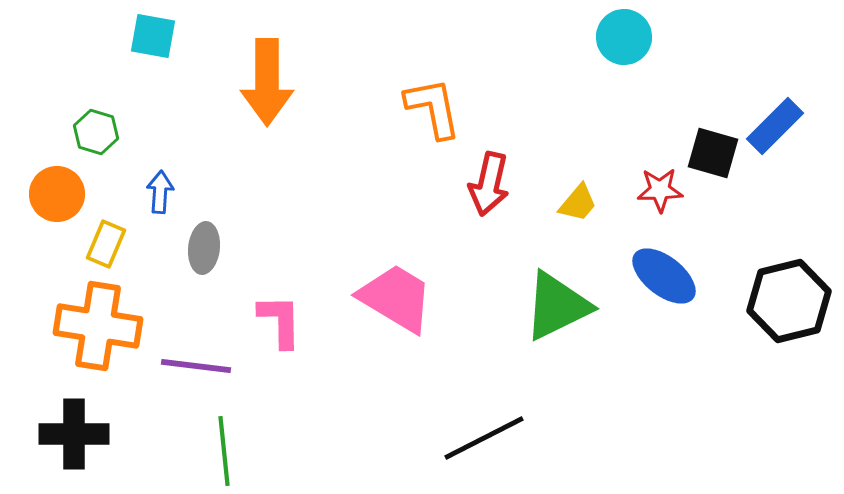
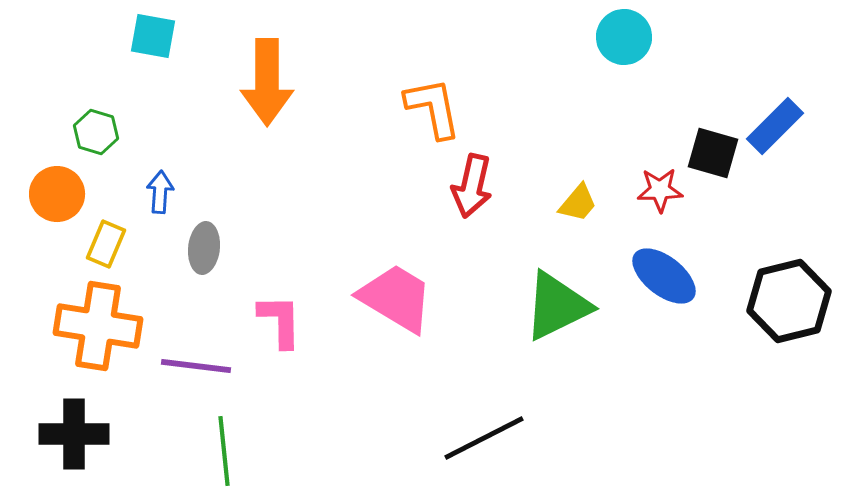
red arrow: moved 17 px left, 2 px down
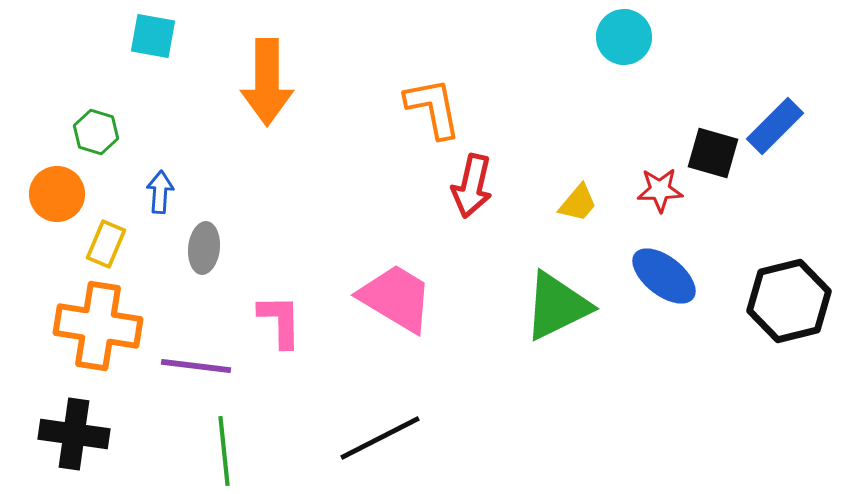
black cross: rotated 8 degrees clockwise
black line: moved 104 px left
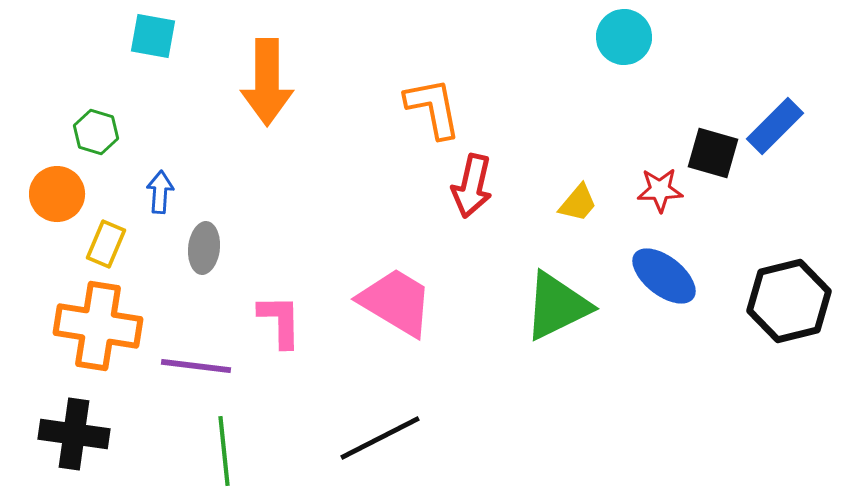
pink trapezoid: moved 4 px down
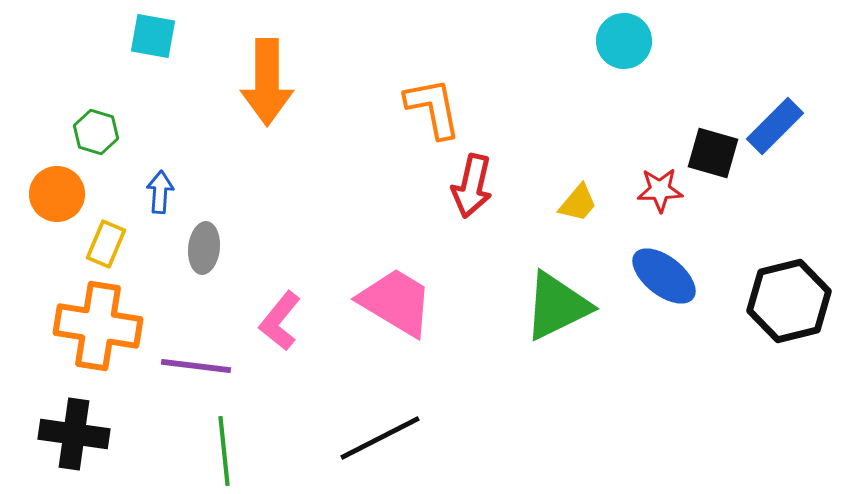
cyan circle: moved 4 px down
pink L-shape: rotated 140 degrees counterclockwise
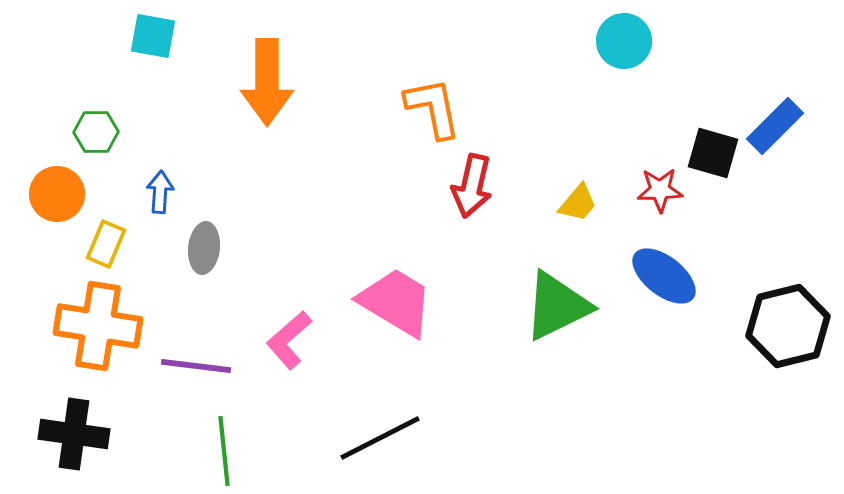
green hexagon: rotated 18 degrees counterclockwise
black hexagon: moved 1 px left, 25 px down
pink L-shape: moved 9 px right, 19 px down; rotated 10 degrees clockwise
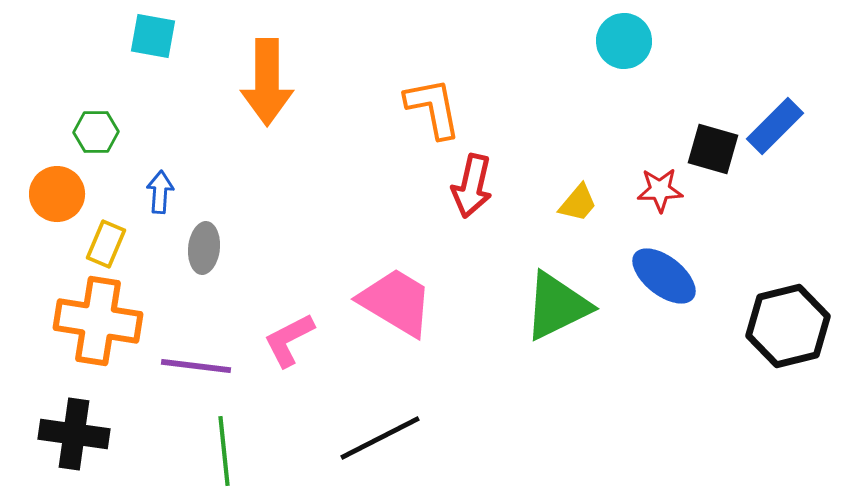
black square: moved 4 px up
orange cross: moved 5 px up
pink L-shape: rotated 14 degrees clockwise
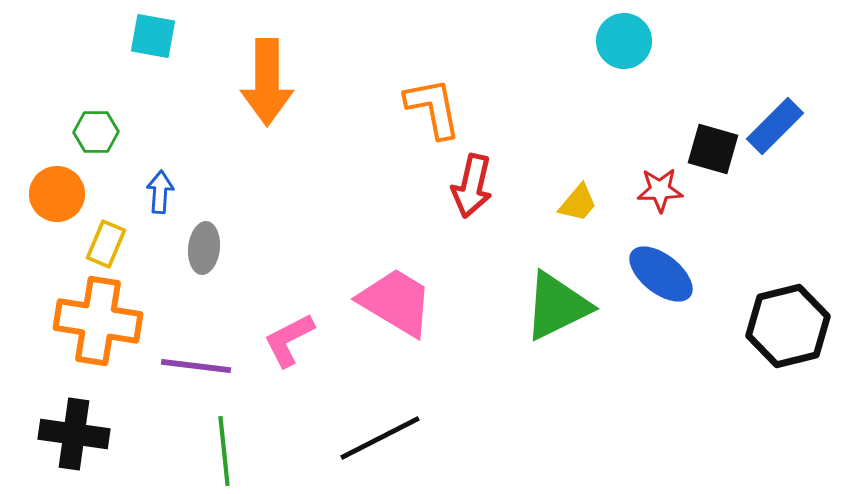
blue ellipse: moved 3 px left, 2 px up
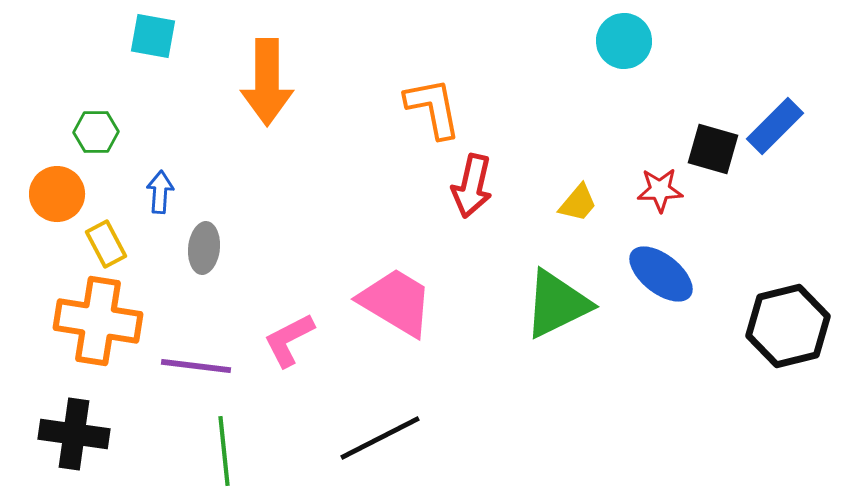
yellow rectangle: rotated 51 degrees counterclockwise
green triangle: moved 2 px up
